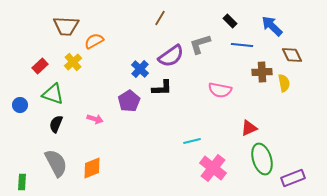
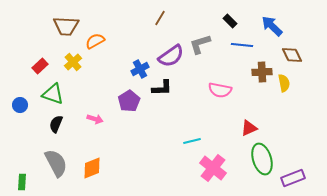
orange semicircle: moved 1 px right
blue cross: rotated 18 degrees clockwise
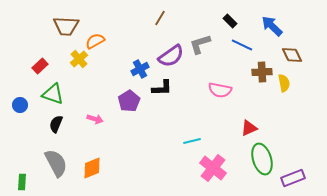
blue line: rotated 20 degrees clockwise
yellow cross: moved 6 px right, 3 px up
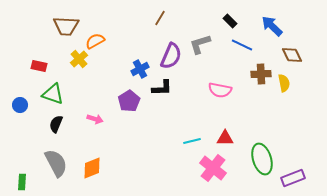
purple semicircle: rotated 32 degrees counterclockwise
red rectangle: moved 1 px left; rotated 56 degrees clockwise
brown cross: moved 1 px left, 2 px down
red triangle: moved 24 px left, 10 px down; rotated 24 degrees clockwise
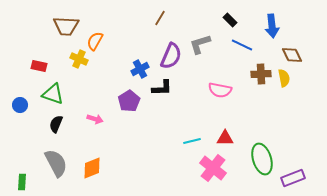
black rectangle: moved 1 px up
blue arrow: rotated 140 degrees counterclockwise
orange semicircle: rotated 30 degrees counterclockwise
yellow cross: rotated 24 degrees counterclockwise
yellow semicircle: moved 5 px up
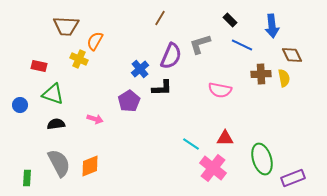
blue cross: rotated 12 degrees counterclockwise
black semicircle: rotated 60 degrees clockwise
cyan line: moved 1 px left, 3 px down; rotated 48 degrees clockwise
gray semicircle: moved 3 px right
orange diamond: moved 2 px left, 2 px up
green rectangle: moved 5 px right, 4 px up
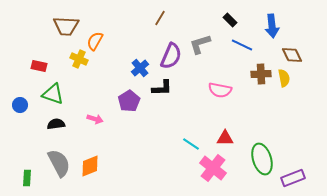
blue cross: moved 1 px up
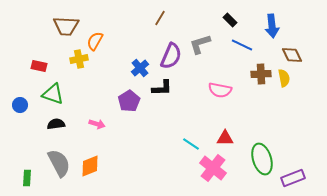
yellow cross: rotated 36 degrees counterclockwise
pink arrow: moved 2 px right, 5 px down
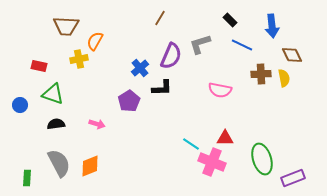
pink cross: moved 1 px left, 6 px up; rotated 16 degrees counterclockwise
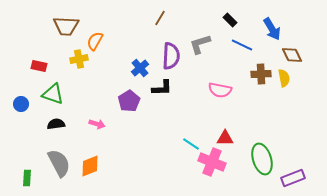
blue arrow: moved 3 px down; rotated 25 degrees counterclockwise
purple semicircle: rotated 20 degrees counterclockwise
blue circle: moved 1 px right, 1 px up
